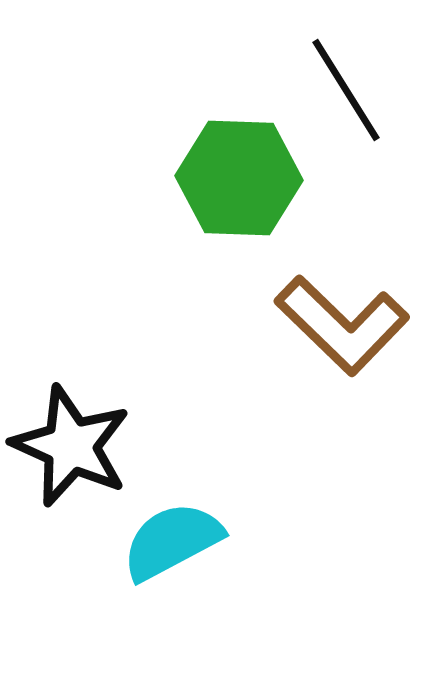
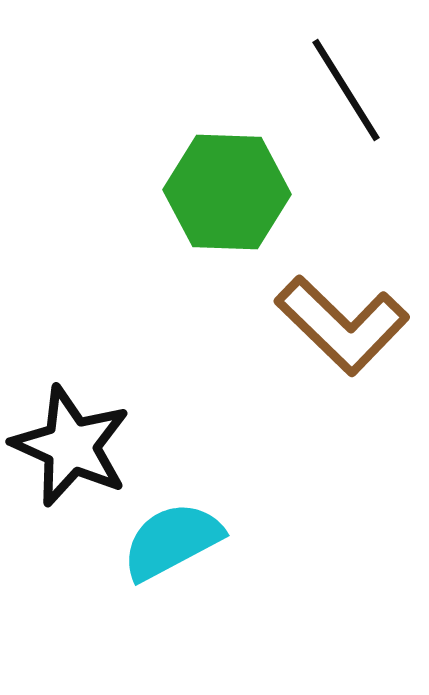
green hexagon: moved 12 px left, 14 px down
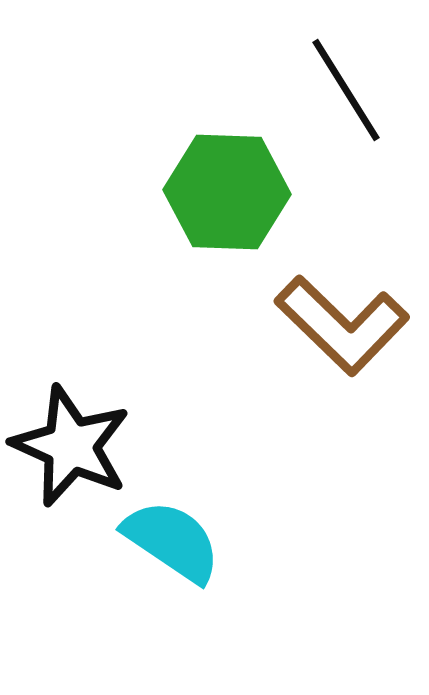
cyan semicircle: rotated 62 degrees clockwise
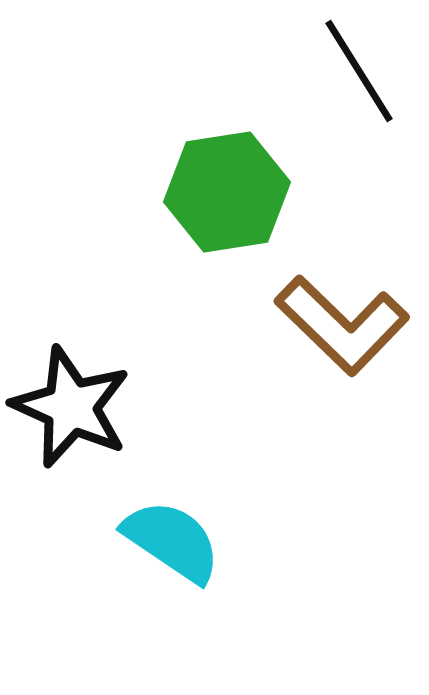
black line: moved 13 px right, 19 px up
green hexagon: rotated 11 degrees counterclockwise
black star: moved 39 px up
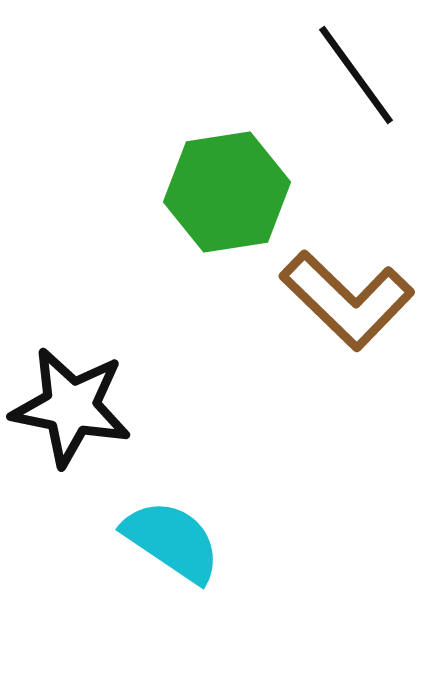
black line: moved 3 px left, 4 px down; rotated 4 degrees counterclockwise
brown L-shape: moved 5 px right, 25 px up
black star: rotated 13 degrees counterclockwise
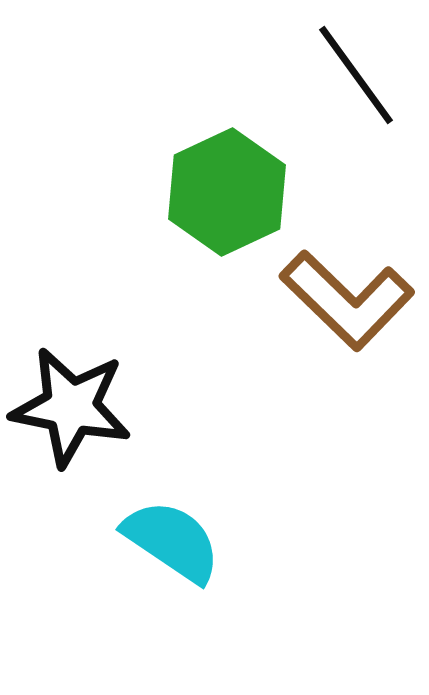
green hexagon: rotated 16 degrees counterclockwise
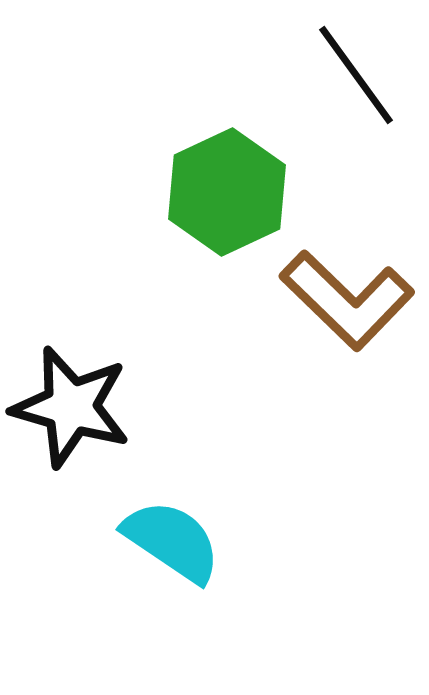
black star: rotated 5 degrees clockwise
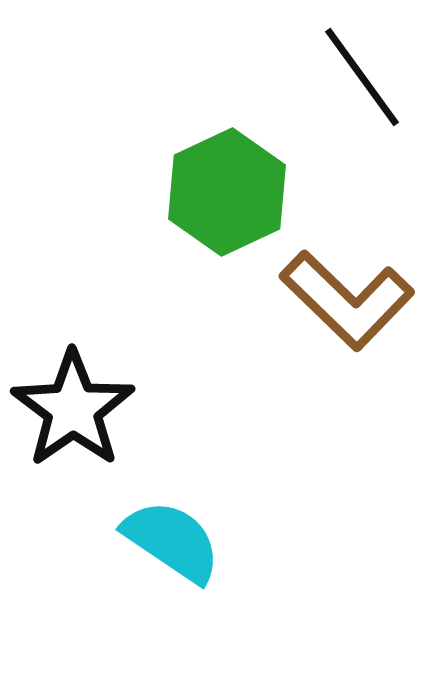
black line: moved 6 px right, 2 px down
black star: moved 2 px right, 2 px down; rotated 21 degrees clockwise
